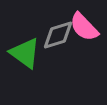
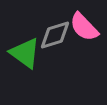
gray diamond: moved 3 px left
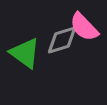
gray diamond: moved 7 px right, 5 px down
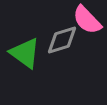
pink semicircle: moved 3 px right, 7 px up
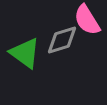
pink semicircle: rotated 12 degrees clockwise
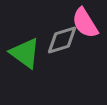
pink semicircle: moved 2 px left, 3 px down
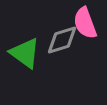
pink semicircle: rotated 12 degrees clockwise
